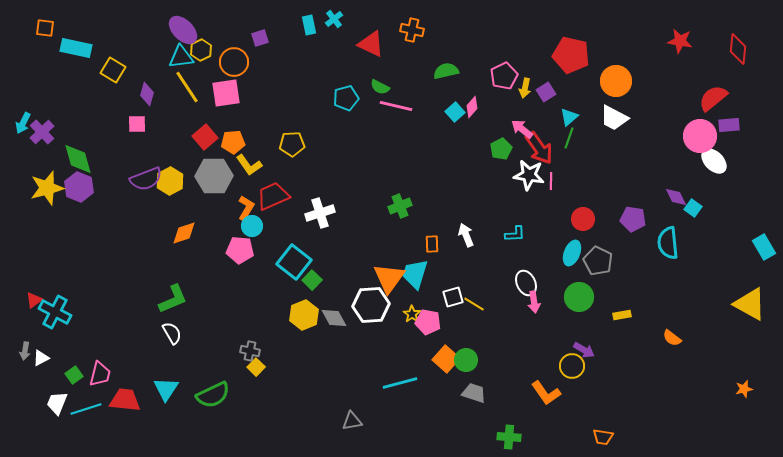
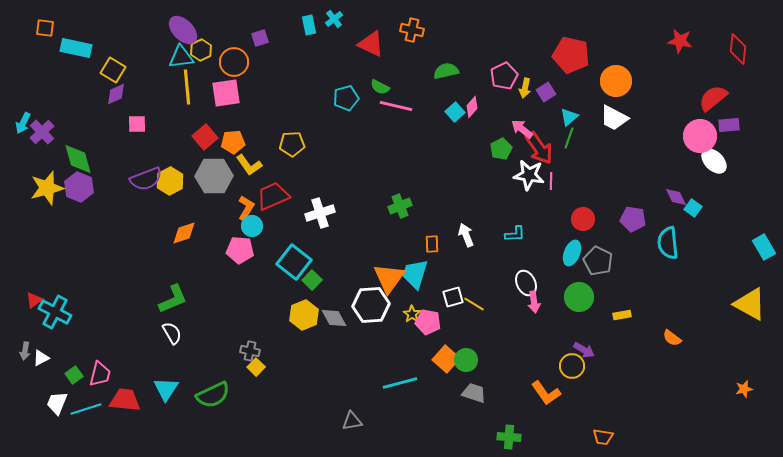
yellow line at (187, 87): rotated 28 degrees clockwise
purple diamond at (147, 94): moved 31 px left; rotated 50 degrees clockwise
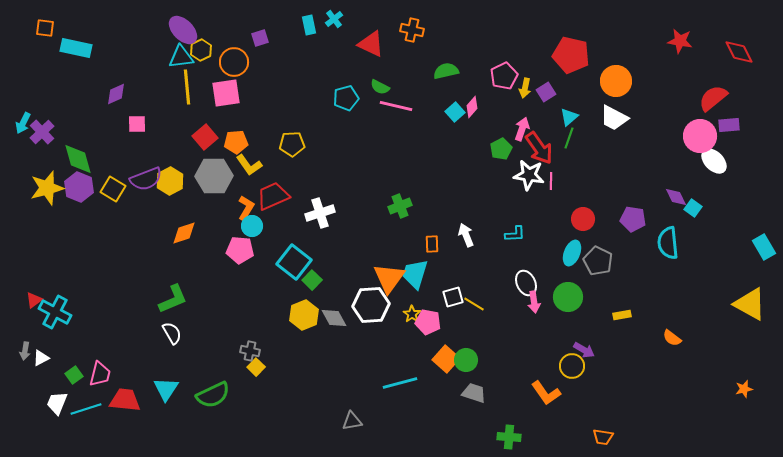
red diamond at (738, 49): moved 1 px right, 3 px down; rotated 32 degrees counterclockwise
yellow square at (113, 70): moved 119 px down
pink arrow at (522, 129): rotated 70 degrees clockwise
orange pentagon at (233, 142): moved 3 px right
green circle at (579, 297): moved 11 px left
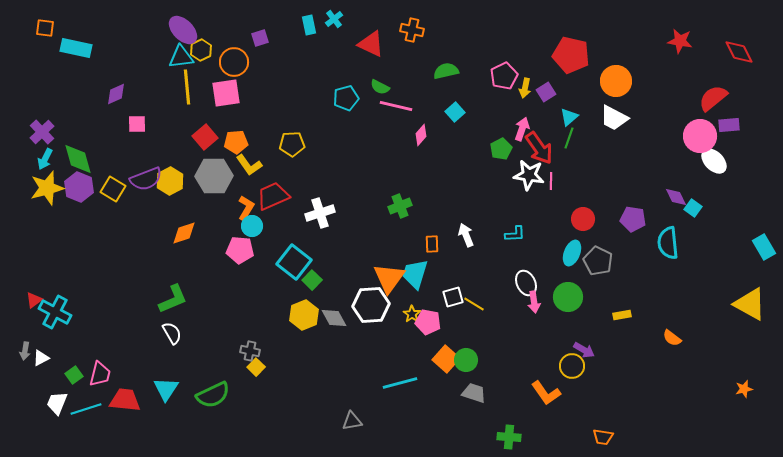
pink diamond at (472, 107): moved 51 px left, 28 px down
cyan arrow at (23, 123): moved 22 px right, 36 px down
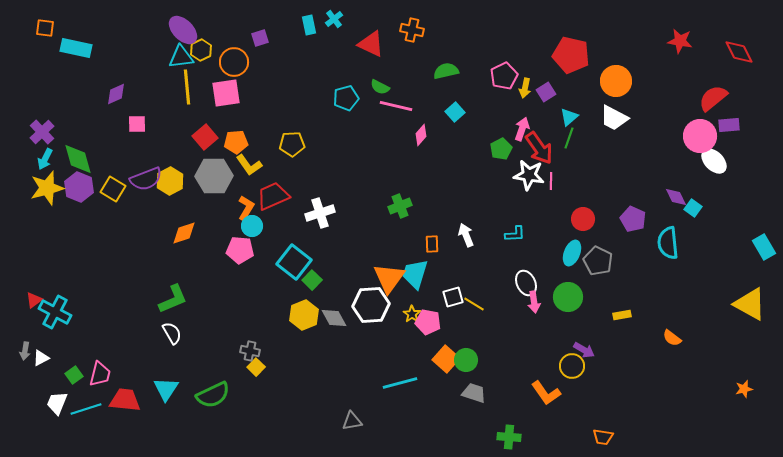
purple pentagon at (633, 219): rotated 15 degrees clockwise
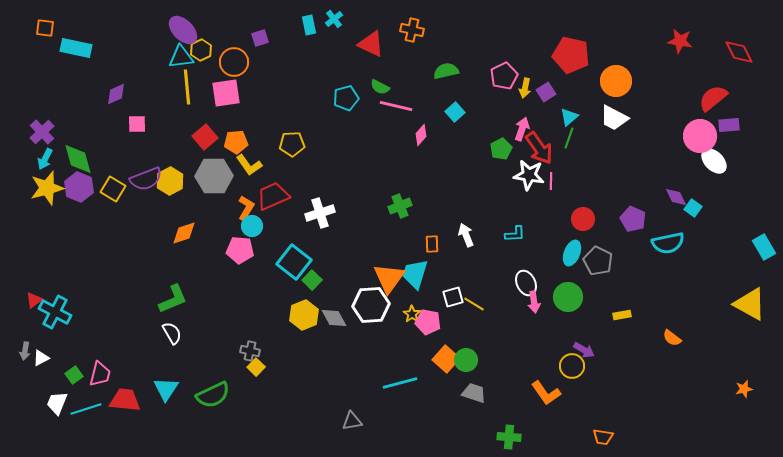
cyan semicircle at (668, 243): rotated 96 degrees counterclockwise
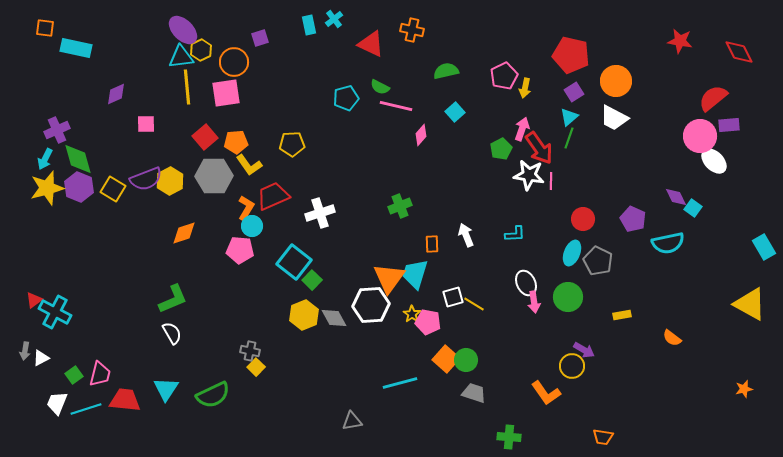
purple square at (546, 92): moved 28 px right
pink square at (137, 124): moved 9 px right
purple cross at (42, 132): moved 15 px right, 2 px up; rotated 20 degrees clockwise
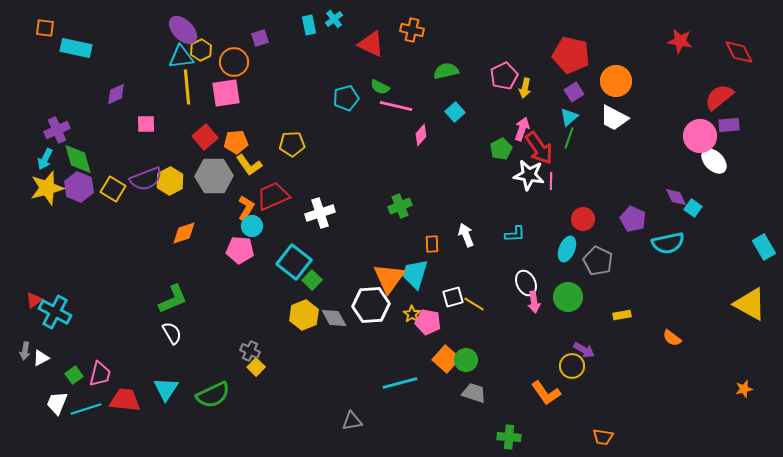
red semicircle at (713, 98): moved 6 px right, 1 px up
cyan ellipse at (572, 253): moved 5 px left, 4 px up
gray cross at (250, 351): rotated 12 degrees clockwise
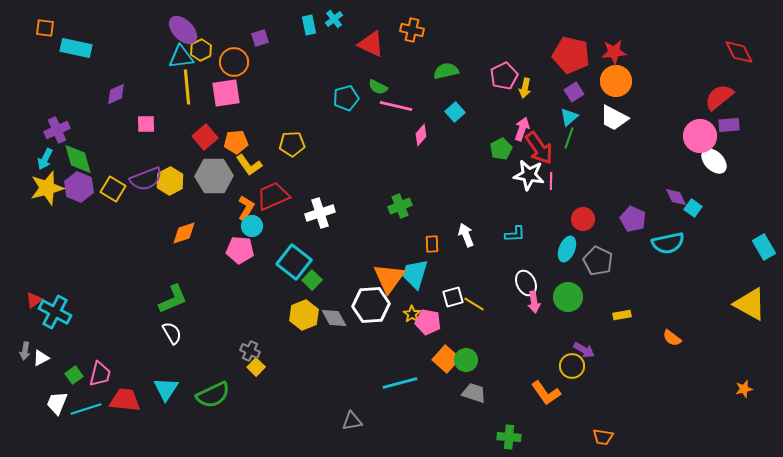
red star at (680, 41): moved 66 px left, 11 px down; rotated 15 degrees counterclockwise
green semicircle at (380, 87): moved 2 px left
